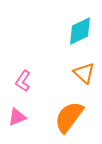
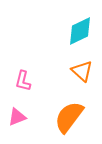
orange triangle: moved 2 px left, 2 px up
pink L-shape: rotated 20 degrees counterclockwise
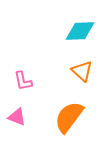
cyan diamond: rotated 24 degrees clockwise
pink L-shape: rotated 25 degrees counterclockwise
pink triangle: rotated 42 degrees clockwise
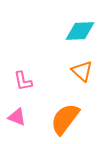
orange semicircle: moved 4 px left, 2 px down
